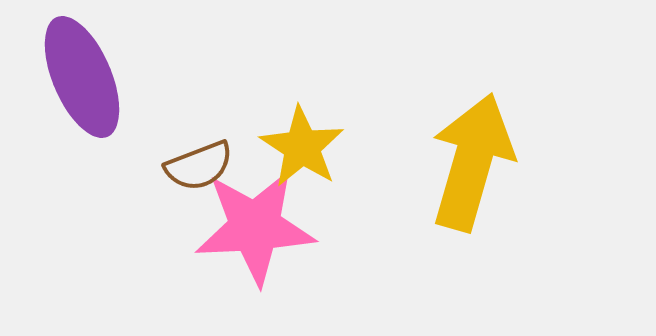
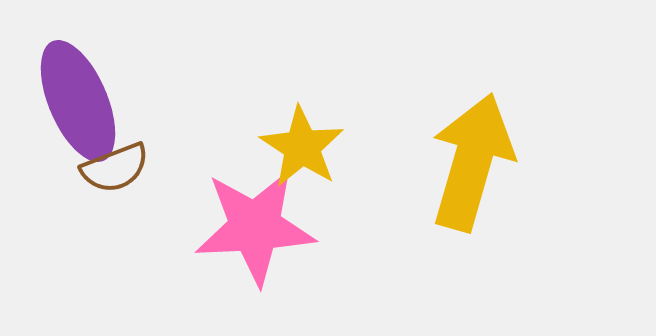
purple ellipse: moved 4 px left, 24 px down
brown semicircle: moved 84 px left, 2 px down
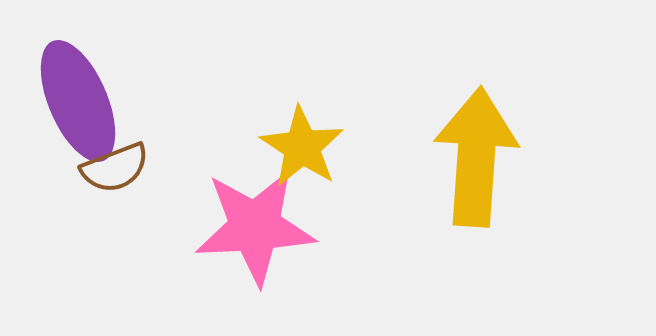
yellow arrow: moved 4 px right, 5 px up; rotated 12 degrees counterclockwise
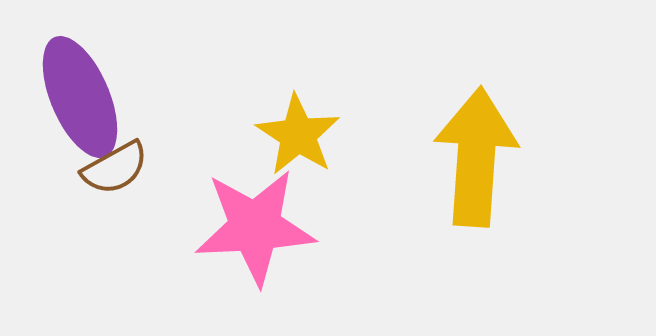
purple ellipse: moved 2 px right, 4 px up
yellow star: moved 4 px left, 12 px up
brown semicircle: rotated 8 degrees counterclockwise
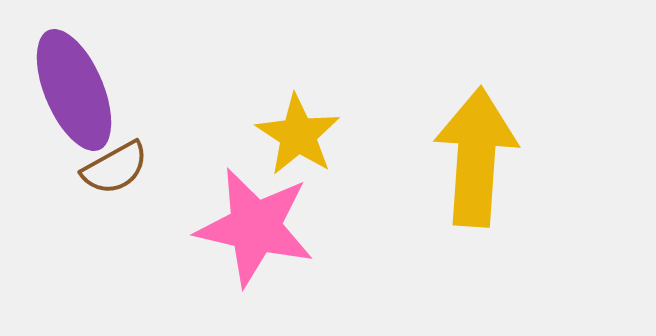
purple ellipse: moved 6 px left, 7 px up
pink star: rotated 16 degrees clockwise
